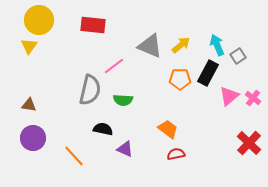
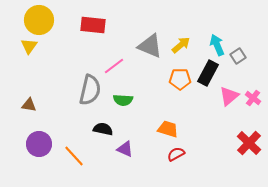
orange trapezoid: rotated 20 degrees counterclockwise
purple circle: moved 6 px right, 6 px down
red semicircle: rotated 18 degrees counterclockwise
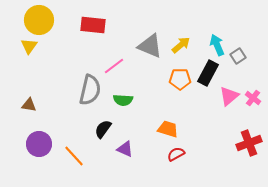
black semicircle: rotated 66 degrees counterclockwise
red cross: rotated 25 degrees clockwise
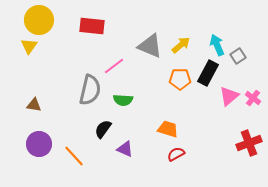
red rectangle: moved 1 px left, 1 px down
brown triangle: moved 5 px right
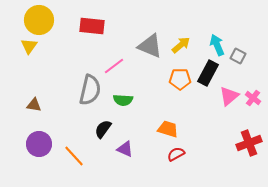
gray square: rotated 28 degrees counterclockwise
